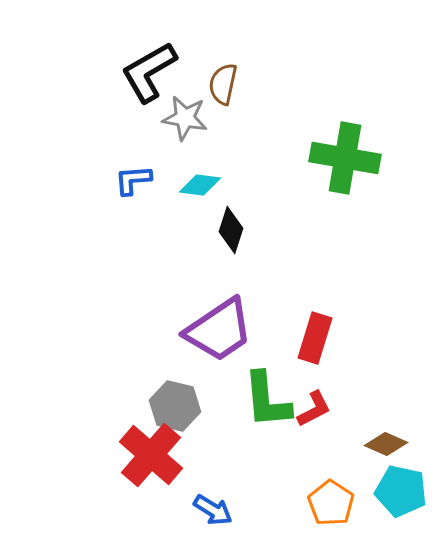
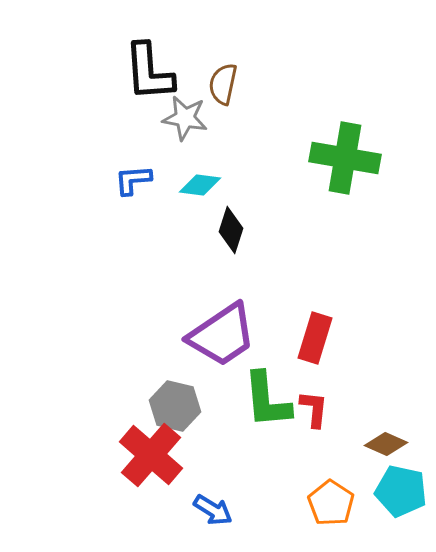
black L-shape: rotated 64 degrees counterclockwise
purple trapezoid: moved 3 px right, 5 px down
red L-shape: rotated 57 degrees counterclockwise
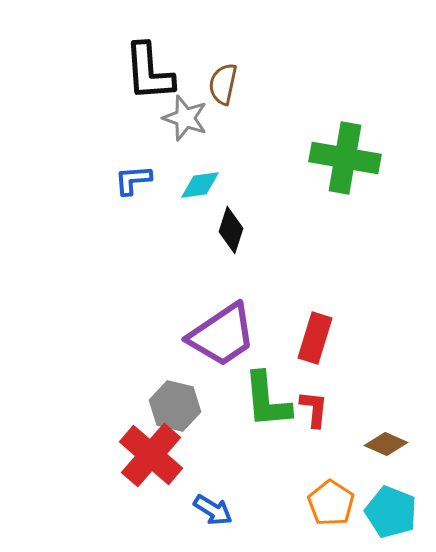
gray star: rotated 9 degrees clockwise
cyan diamond: rotated 15 degrees counterclockwise
cyan pentagon: moved 10 px left, 21 px down; rotated 9 degrees clockwise
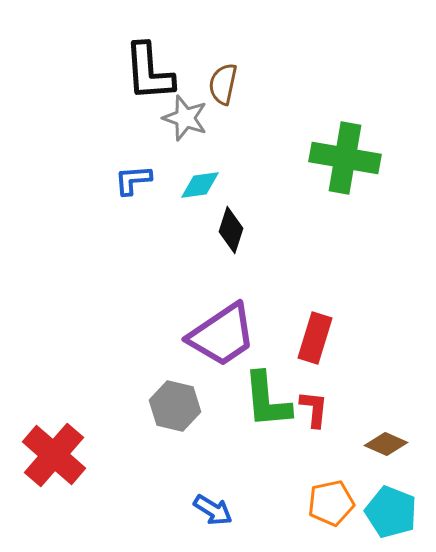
red cross: moved 97 px left
orange pentagon: rotated 27 degrees clockwise
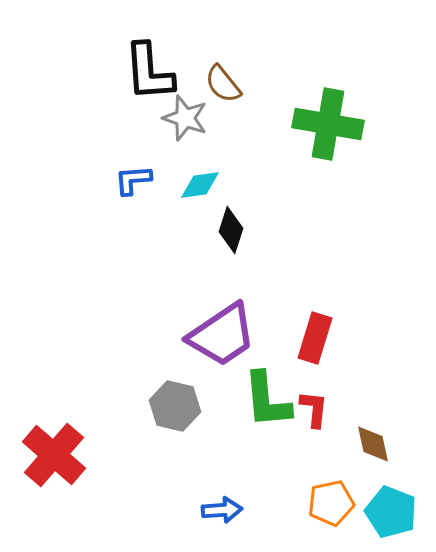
brown semicircle: rotated 51 degrees counterclockwise
green cross: moved 17 px left, 34 px up
brown diamond: moved 13 px left; rotated 54 degrees clockwise
blue arrow: moved 9 px right; rotated 36 degrees counterclockwise
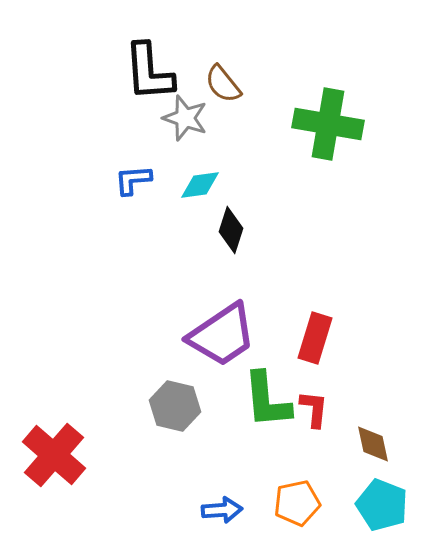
orange pentagon: moved 34 px left
cyan pentagon: moved 9 px left, 7 px up
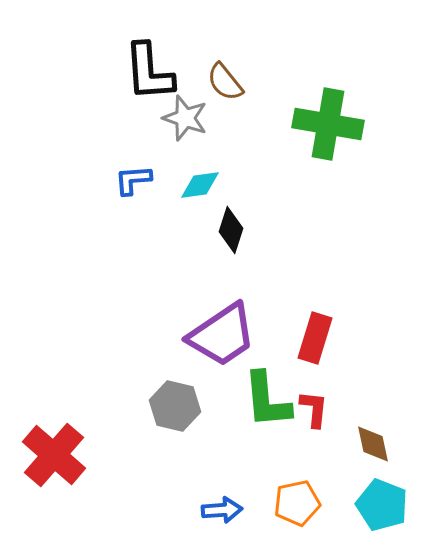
brown semicircle: moved 2 px right, 2 px up
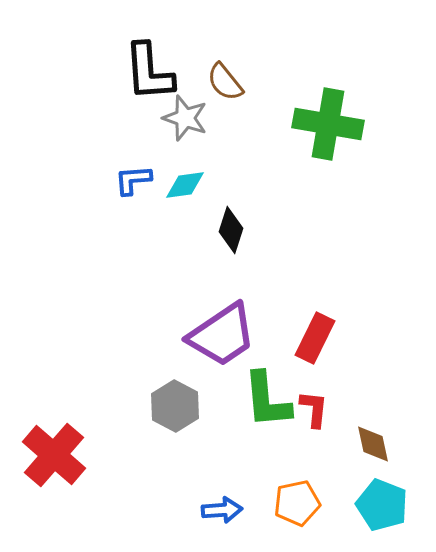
cyan diamond: moved 15 px left
red rectangle: rotated 9 degrees clockwise
gray hexagon: rotated 15 degrees clockwise
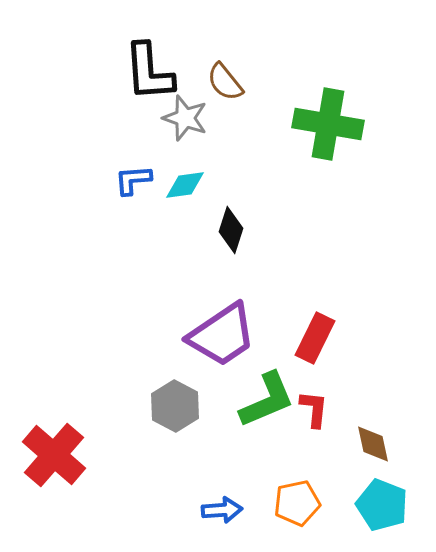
green L-shape: rotated 108 degrees counterclockwise
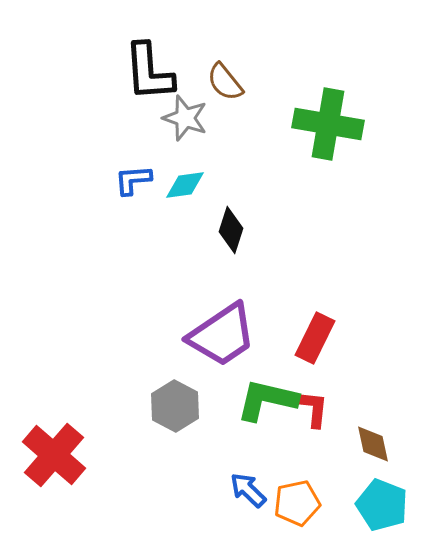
green L-shape: rotated 144 degrees counterclockwise
blue arrow: moved 26 px right, 20 px up; rotated 132 degrees counterclockwise
